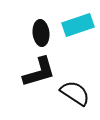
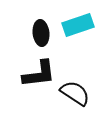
black L-shape: moved 2 px down; rotated 9 degrees clockwise
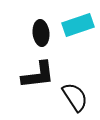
black L-shape: moved 1 px left, 1 px down
black semicircle: moved 4 px down; rotated 24 degrees clockwise
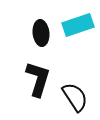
black L-shape: moved 4 px down; rotated 66 degrees counterclockwise
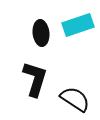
black L-shape: moved 3 px left
black semicircle: moved 2 px down; rotated 24 degrees counterclockwise
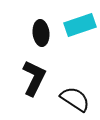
cyan rectangle: moved 2 px right
black L-shape: moved 1 px left, 1 px up; rotated 9 degrees clockwise
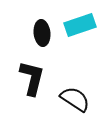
black ellipse: moved 1 px right
black L-shape: moved 2 px left; rotated 12 degrees counterclockwise
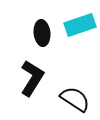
black L-shape: rotated 18 degrees clockwise
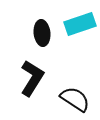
cyan rectangle: moved 1 px up
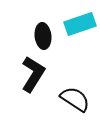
black ellipse: moved 1 px right, 3 px down
black L-shape: moved 1 px right, 4 px up
